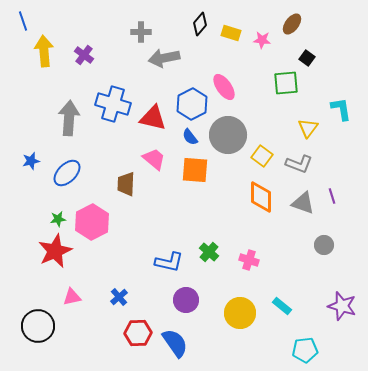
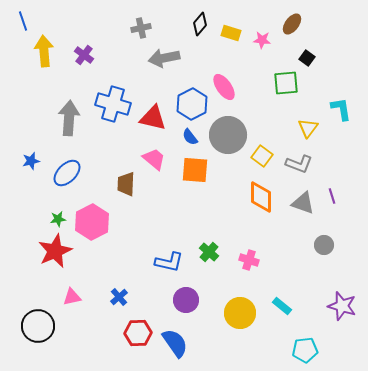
gray cross at (141, 32): moved 4 px up; rotated 12 degrees counterclockwise
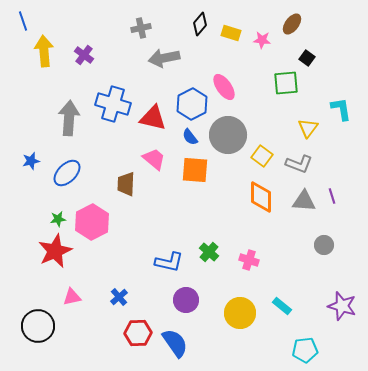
gray triangle at (303, 203): moved 1 px right, 2 px up; rotated 15 degrees counterclockwise
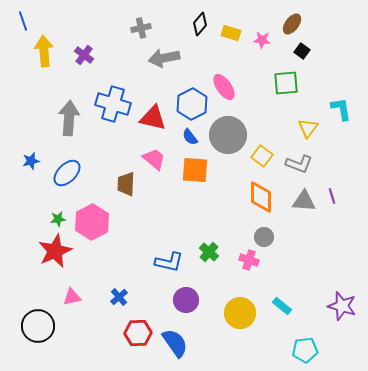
black square at (307, 58): moved 5 px left, 7 px up
gray circle at (324, 245): moved 60 px left, 8 px up
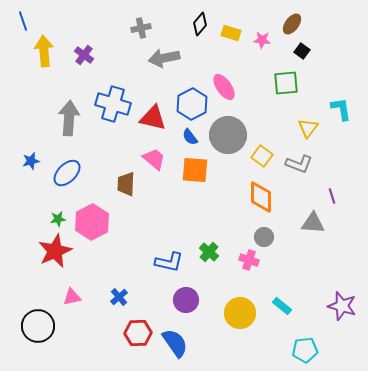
gray triangle at (304, 201): moved 9 px right, 22 px down
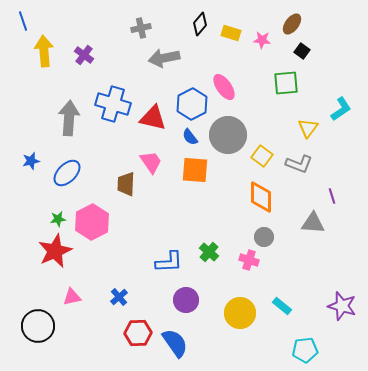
cyan L-shape at (341, 109): rotated 65 degrees clockwise
pink trapezoid at (154, 159): moved 3 px left, 3 px down; rotated 15 degrees clockwise
blue L-shape at (169, 262): rotated 16 degrees counterclockwise
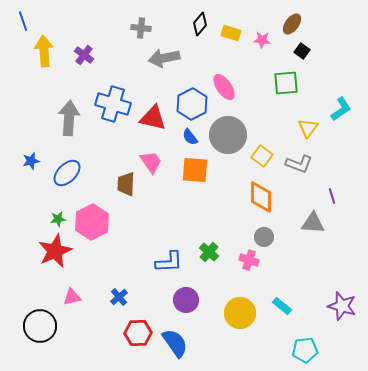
gray cross at (141, 28): rotated 18 degrees clockwise
black circle at (38, 326): moved 2 px right
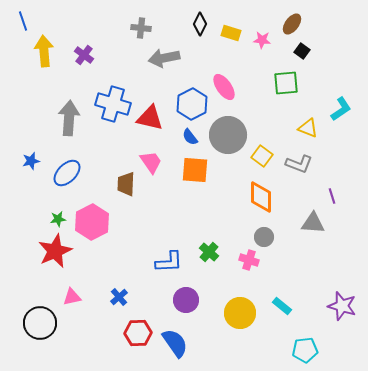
black diamond at (200, 24): rotated 15 degrees counterclockwise
red triangle at (153, 118): moved 3 px left
yellow triangle at (308, 128): rotated 45 degrees counterclockwise
black circle at (40, 326): moved 3 px up
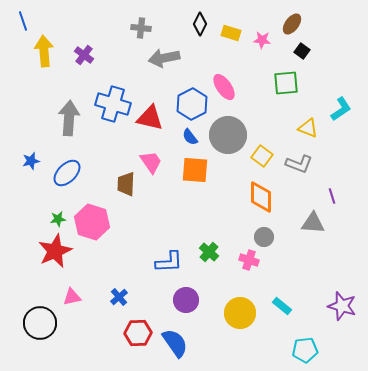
pink hexagon at (92, 222): rotated 16 degrees counterclockwise
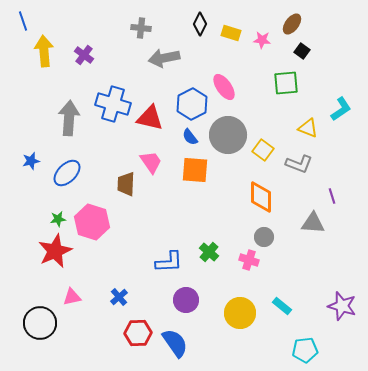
yellow square at (262, 156): moved 1 px right, 6 px up
